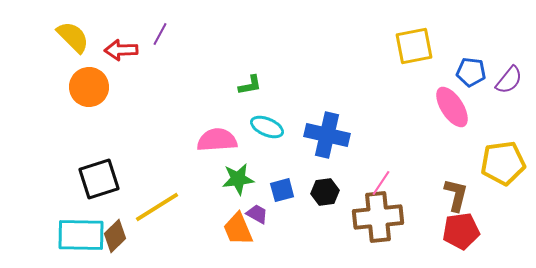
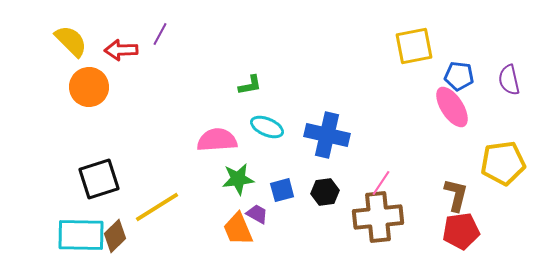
yellow semicircle: moved 2 px left, 4 px down
blue pentagon: moved 12 px left, 4 px down
purple semicircle: rotated 128 degrees clockwise
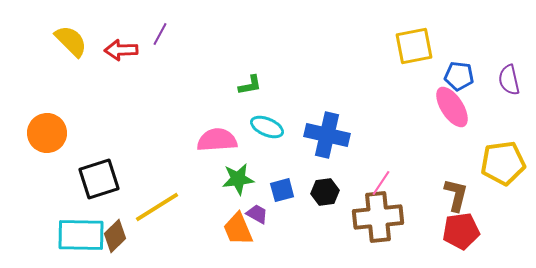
orange circle: moved 42 px left, 46 px down
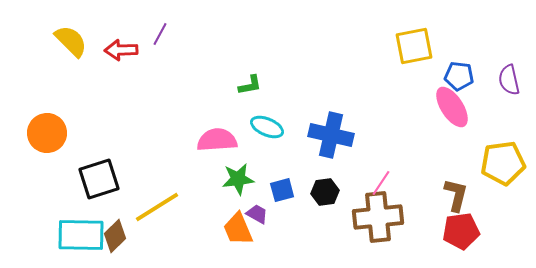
blue cross: moved 4 px right
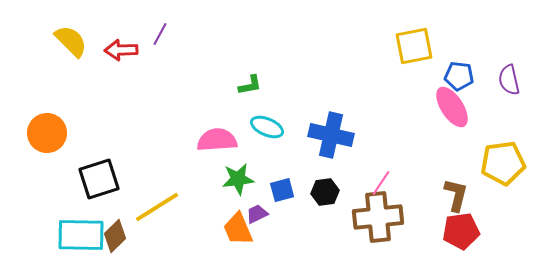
purple trapezoid: rotated 55 degrees counterclockwise
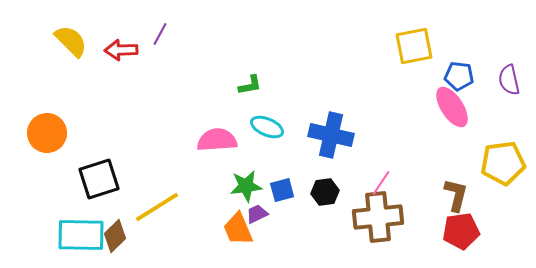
green star: moved 8 px right, 7 px down
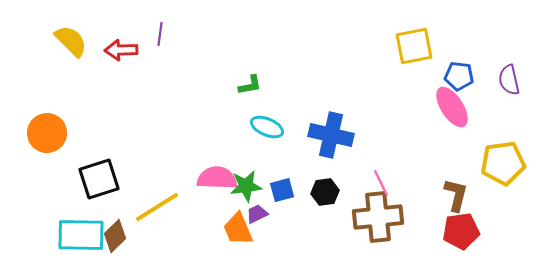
purple line: rotated 20 degrees counterclockwise
pink semicircle: moved 38 px down; rotated 6 degrees clockwise
pink line: rotated 60 degrees counterclockwise
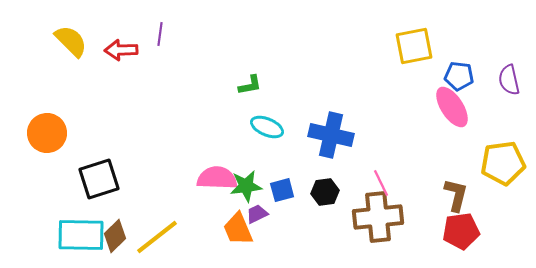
yellow line: moved 30 px down; rotated 6 degrees counterclockwise
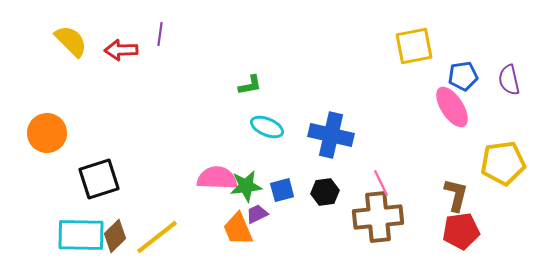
blue pentagon: moved 4 px right; rotated 16 degrees counterclockwise
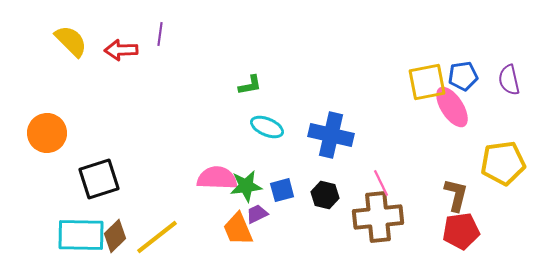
yellow square: moved 13 px right, 36 px down
black hexagon: moved 3 px down; rotated 20 degrees clockwise
